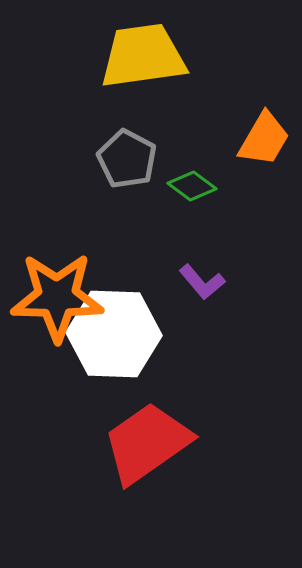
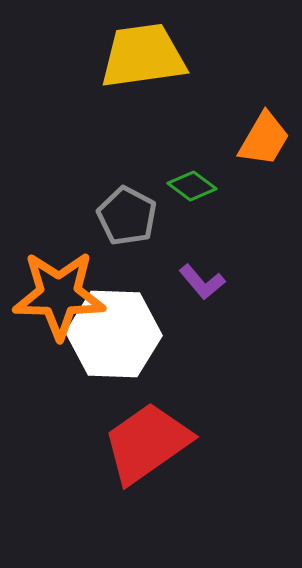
gray pentagon: moved 57 px down
orange star: moved 2 px right, 2 px up
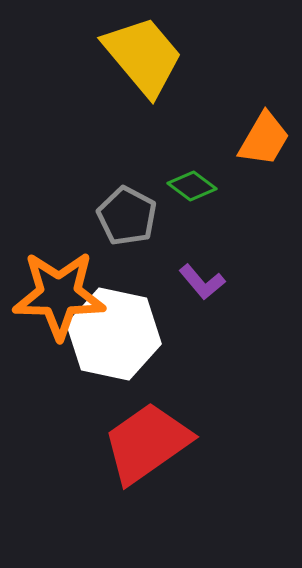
yellow trapezoid: rotated 58 degrees clockwise
white hexagon: rotated 10 degrees clockwise
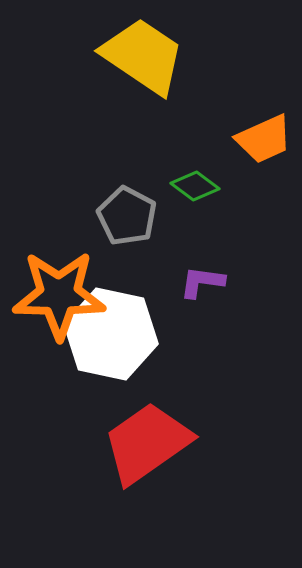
yellow trapezoid: rotated 16 degrees counterclockwise
orange trapezoid: rotated 36 degrees clockwise
green diamond: moved 3 px right
purple L-shape: rotated 138 degrees clockwise
white hexagon: moved 3 px left
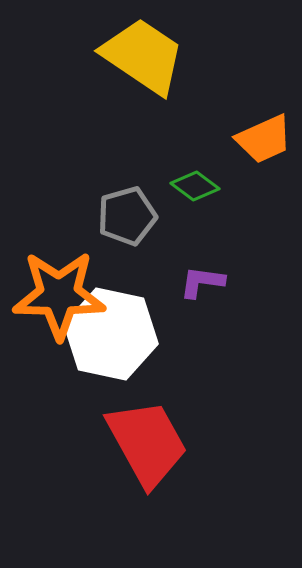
gray pentagon: rotated 28 degrees clockwise
red trapezoid: rotated 96 degrees clockwise
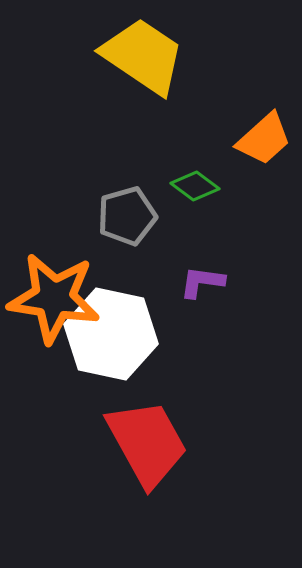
orange trapezoid: rotated 18 degrees counterclockwise
orange star: moved 5 px left, 3 px down; rotated 8 degrees clockwise
